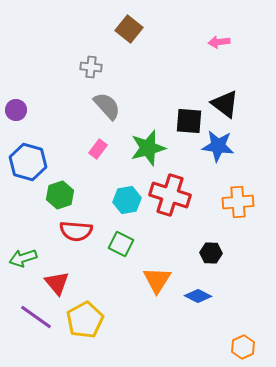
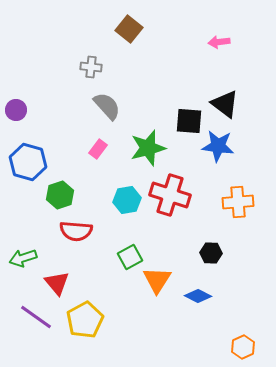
green square: moved 9 px right, 13 px down; rotated 35 degrees clockwise
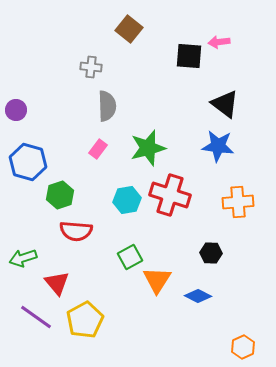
gray semicircle: rotated 40 degrees clockwise
black square: moved 65 px up
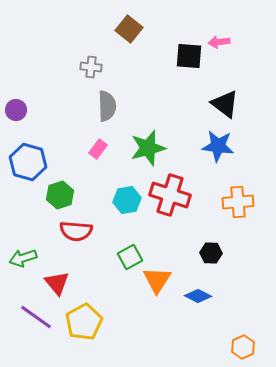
yellow pentagon: moved 1 px left, 2 px down
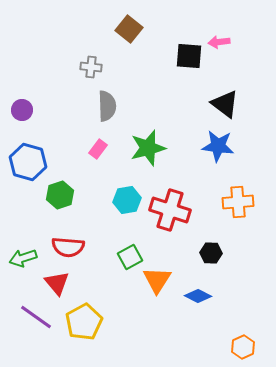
purple circle: moved 6 px right
red cross: moved 15 px down
red semicircle: moved 8 px left, 16 px down
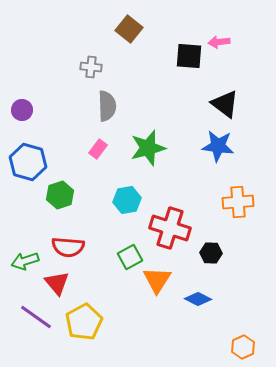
red cross: moved 18 px down
green arrow: moved 2 px right, 3 px down
blue diamond: moved 3 px down
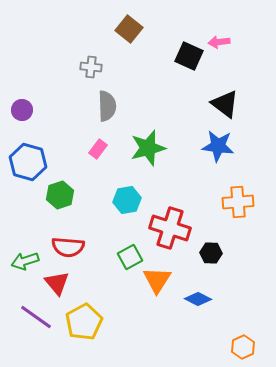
black square: rotated 20 degrees clockwise
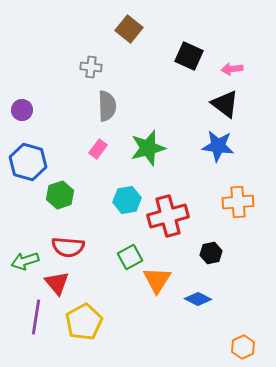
pink arrow: moved 13 px right, 27 px down
red cross: moved 2 px left, 12 px up; rotated 33 degrees counterclockwise
black hexagon: rotated 15 degrees counterclockwise
purple line: rotated 64 degrees clockwise
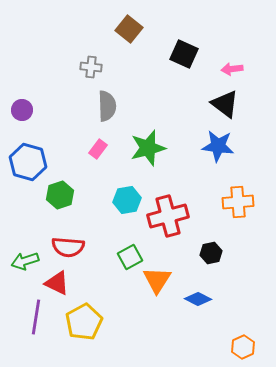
black square: moved 5 px left, 2 px up
red triangle: rotated 24 degrees counterclockwise
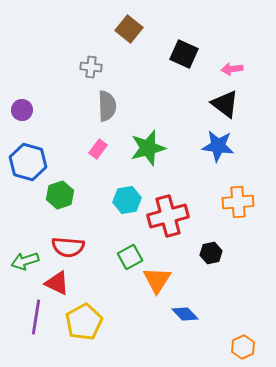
blue diamond: moved 13 px left, 15 px down; rotated 20 degrees clockwise
